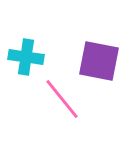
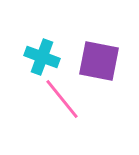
cyan cross: moved 16 px right; rotated 12 degrees clockwise
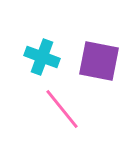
pink line: moved 10 px down
